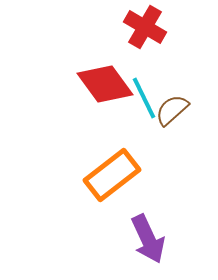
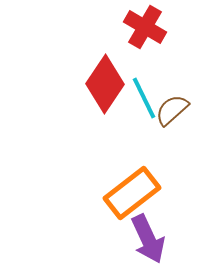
red diamond: rotated 70 degrees clockwise
orange rectangle: moved 20 px right, 18 px down
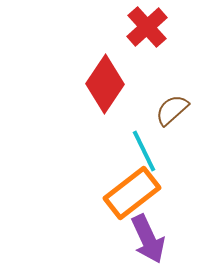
red cross: moved 2 px right; rotated 18 degrees clockwise
cyan line: moved 53 px down
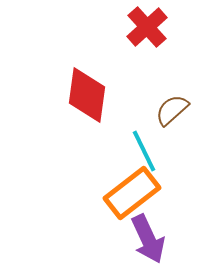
red diamond: moved 18 px left, 11 px down; rotated 26 degrees counterclockwise
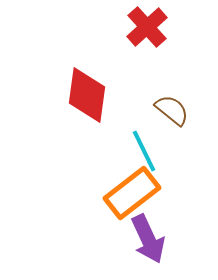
brown semicircle: rotated 81 degrees clockwise
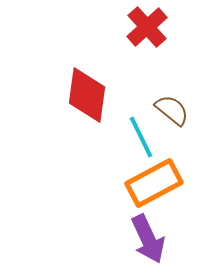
cyan line: moved 3 px left, 14 px up
orange rectangle: moved 22 px right, 10 px up; rotated 10 degrees clockwise
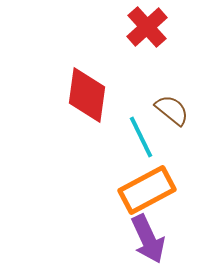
orange rectangle: moved 7 px left, 7 px down
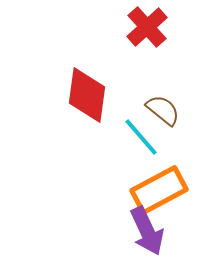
brown semicircle: moved 9 px left
cyan line: rotated 15 degrees counterclockwise
orange rectangle: moved 12 px right
purple arrow: moved 1 px left, 8 px up
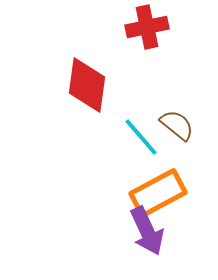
red cross: rotated 30 degrees clockwise
red diamond: moved 10 px up
brown semicircle: moved 14 px right, 15 px down
orange rectangle: moved 1 px left, 3 px down
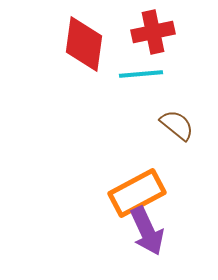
red cross: moved 6 px right, 5 px down
red diamond: moved 3 px left, 41 px up
cyan line: moved 63 px up; rotated 54 degrees counterclockwise
orange rectangle: moved 21 px left
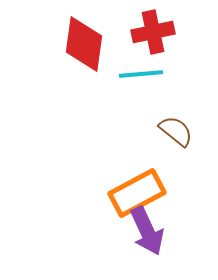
brown semicircle: moved 1 px left, 6 px down
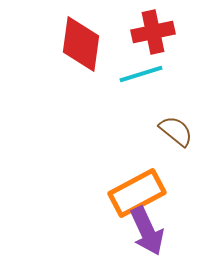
red diamond: moved 3 px left
cyan line: rotated 12 degrees counterclockwise
